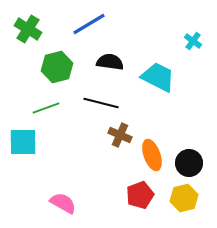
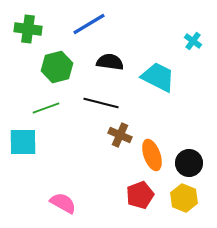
green cross: rotated 24 degrees counterclockwise
yellow hexagon: rotated 24 degrees counterclockwise
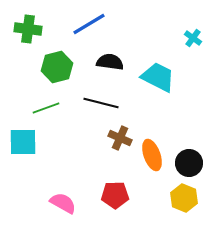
cyan cross: moved 3 px up
brown cross: moved 3 px down
red pentagon: moved 25 px left; rotated 20 degrees clockwise
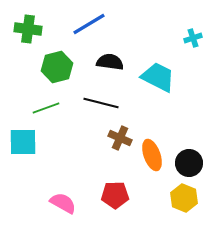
cyan cross: rotated 36 degrees clockwise
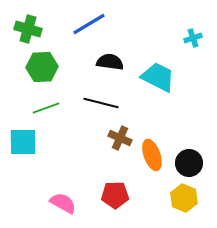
green cross: rotated 8 degrees clockwise
green hexagon: moved 15 px left; rotated 12 degrees clockwise
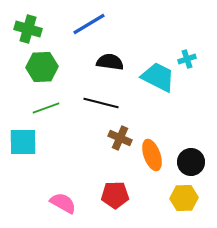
cyan cross: moved 6 px left, 21 px down
black circle: moved 2 px right, 1 px up
yellow hexagon: rotated 24 degrees counterclockwise
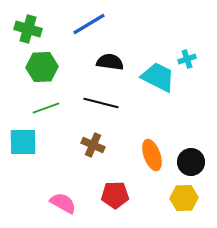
brown cross: moved 27 px left, 7 px down
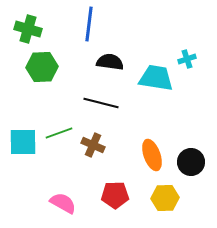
blue line: rotated 52 degrees counterclockwise
cyan trapezoid: moved 2 px left, 1 px down; rotated 18 degrees counterclockwise
green line: moved 13 px right, 25 px down
yellow hexagon: moved 19 px left
